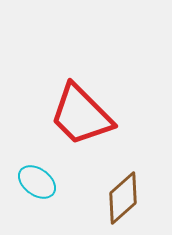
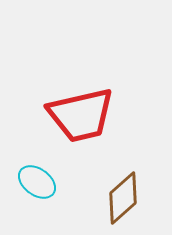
red trapezoid: rotated 58 degrees counterclockwise
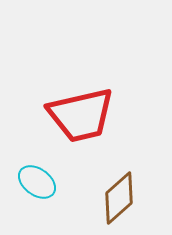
brown diamond: moved 4 px left
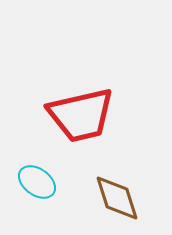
brown diamond: moved 2 px left; rotated 66 degrees counterclockwise
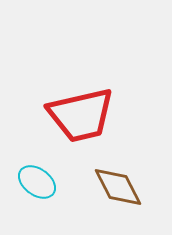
brown diamond: moved 1 px right, 11 px up; rotated 10 degrees counterclockwise
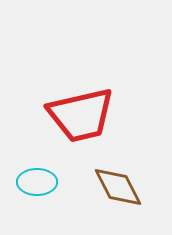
cyan ellipse: rotated 36 degrees counterclockwise
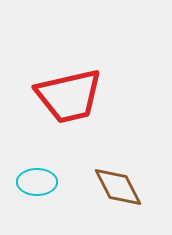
red trapezoid: moved 12 px left, 19 px up
